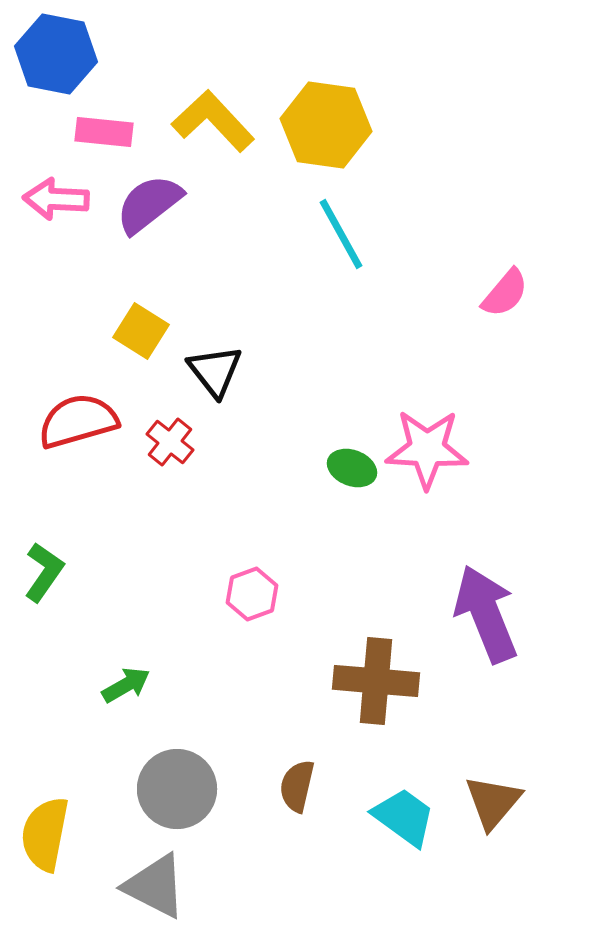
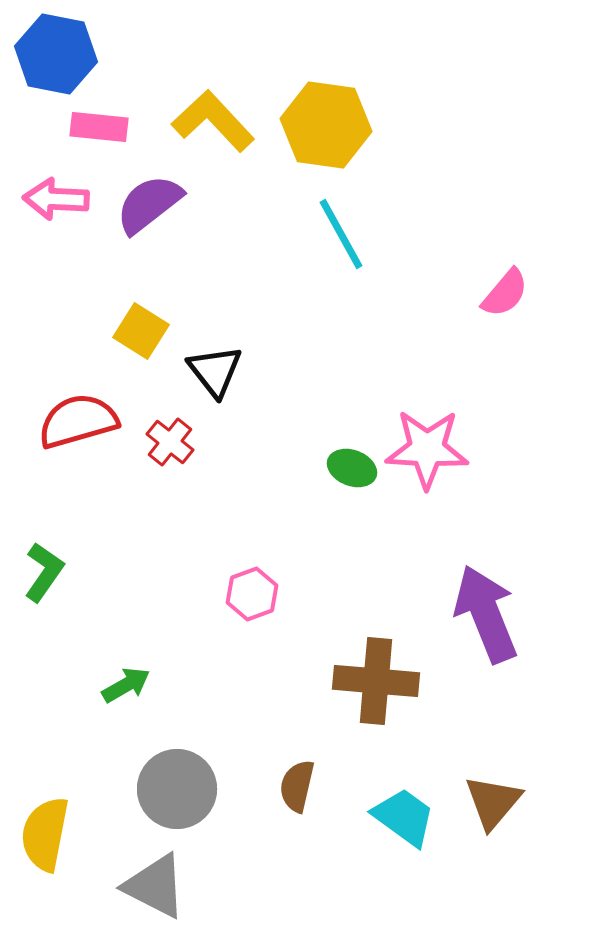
pink rectangle: moved 5 px left, 5 px up
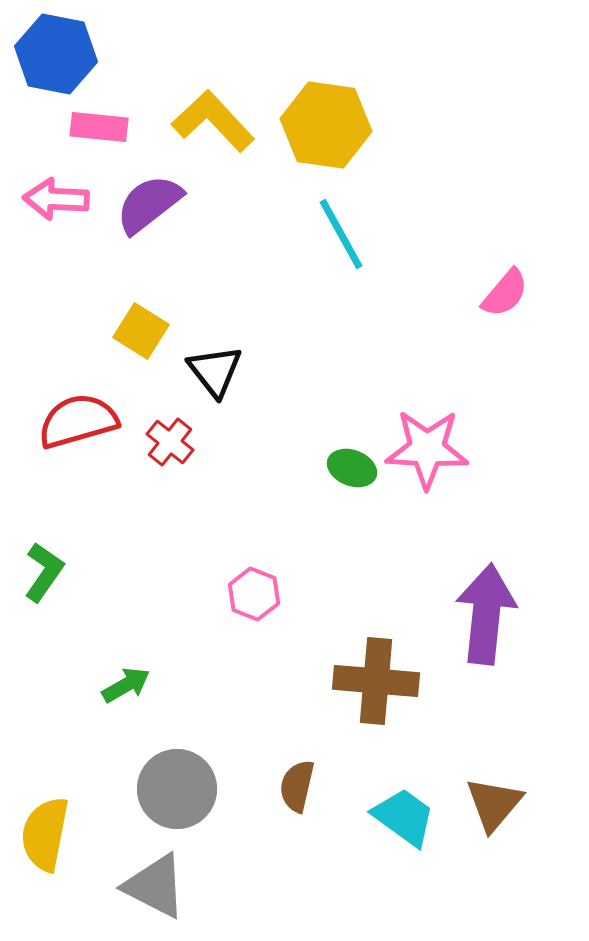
pink hexagon: moved 2 px right; rotated 18 degrees counterclockwise
purple arrow: rotated 28 degrees clockwise
brown triangle: moved 1 px right, 2 px down
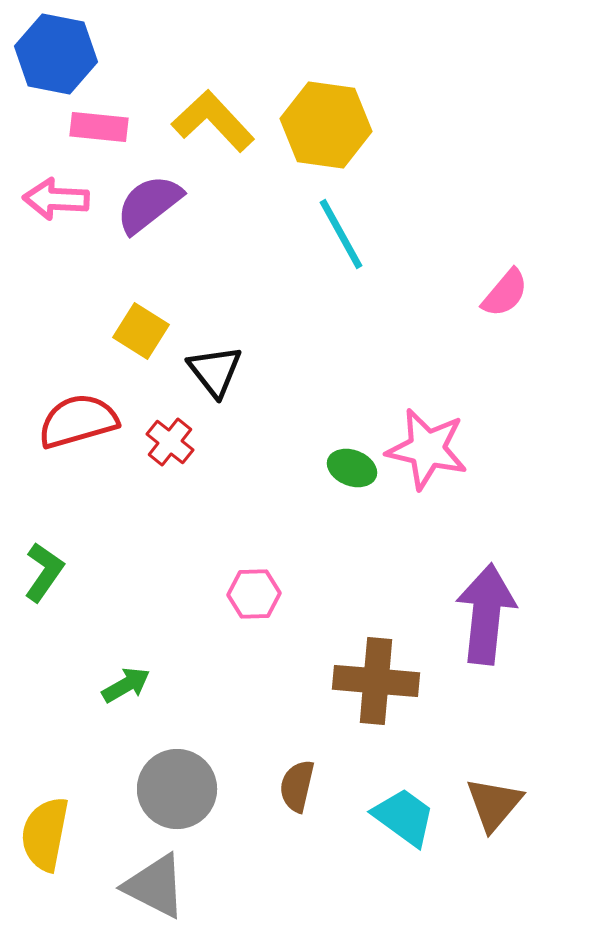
pink star: rotated 10 degrees clockwise
pink hexagon: rotated 24 degrees counterclockwise
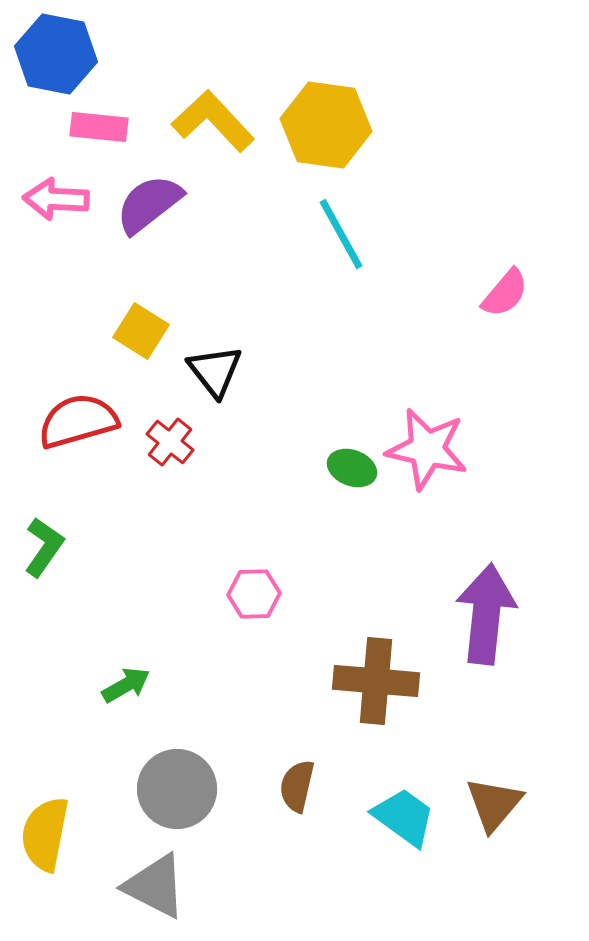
green L-shape: moved 25 px up
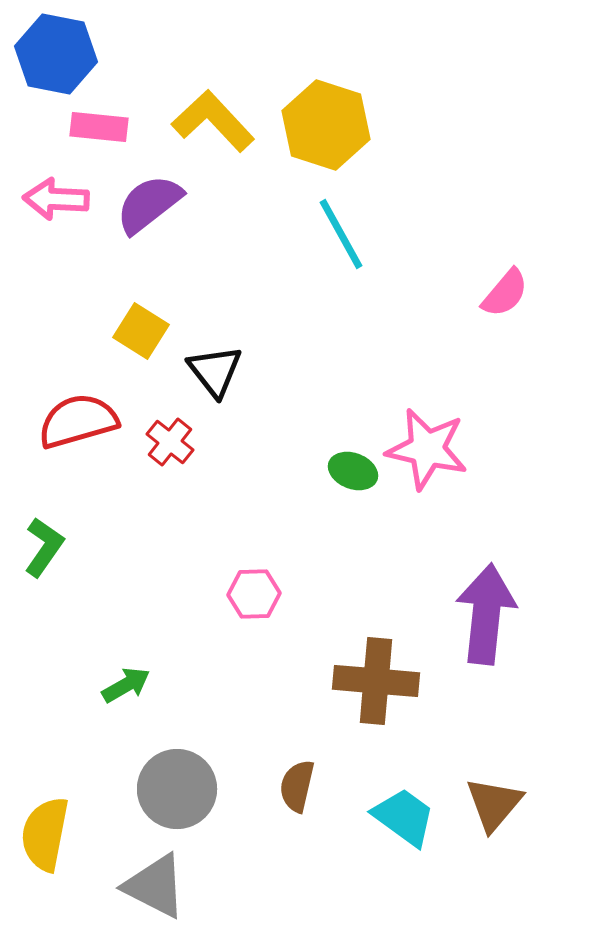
yellow hexagon: rotated 10 degrees clockwise
green ellipse: moved 1 px right, 3 px down
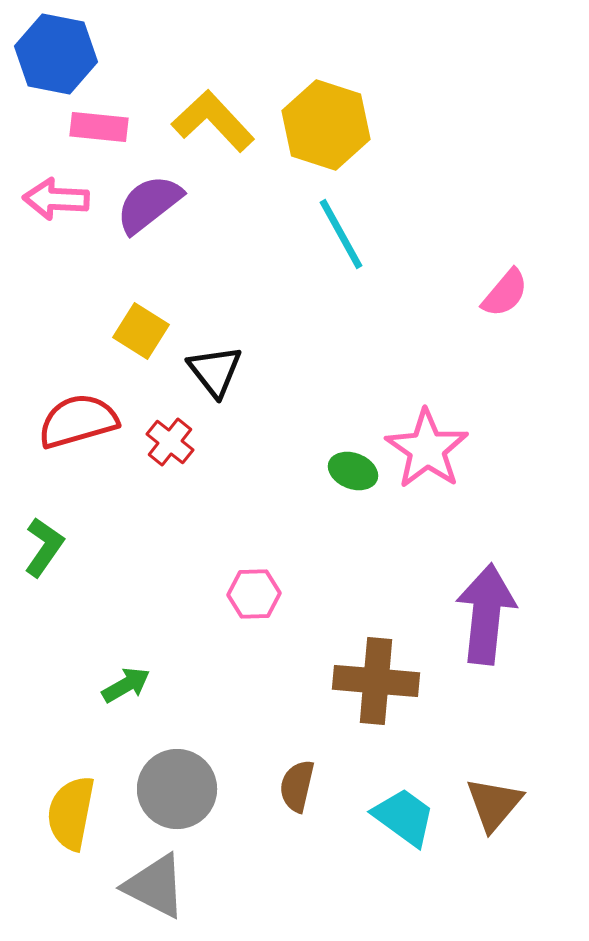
pink star: rotated 22 degrees clockwise
yellow semicircle: moved 26 px right, 21 px up
